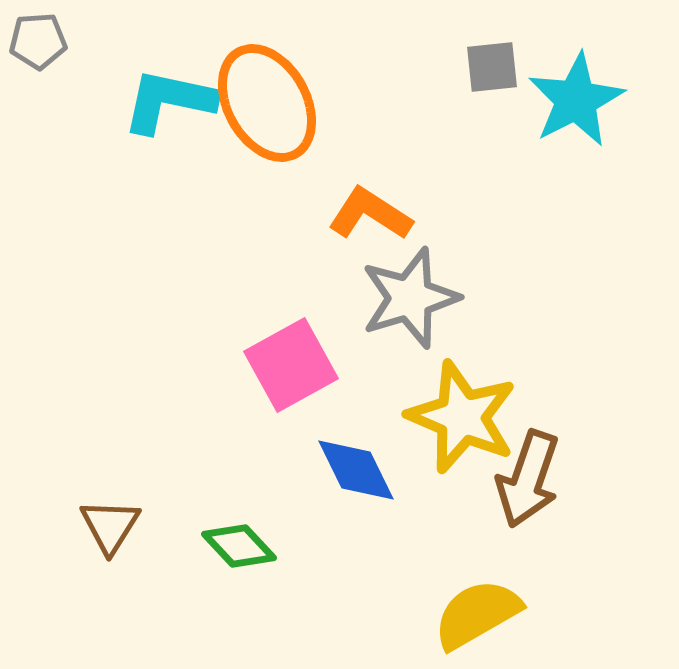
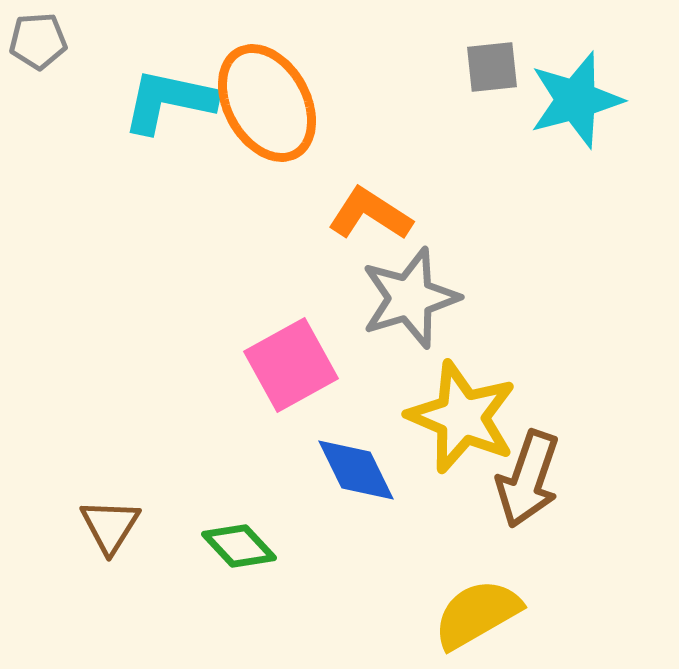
cyan star: rotated 12 degrees clockwise
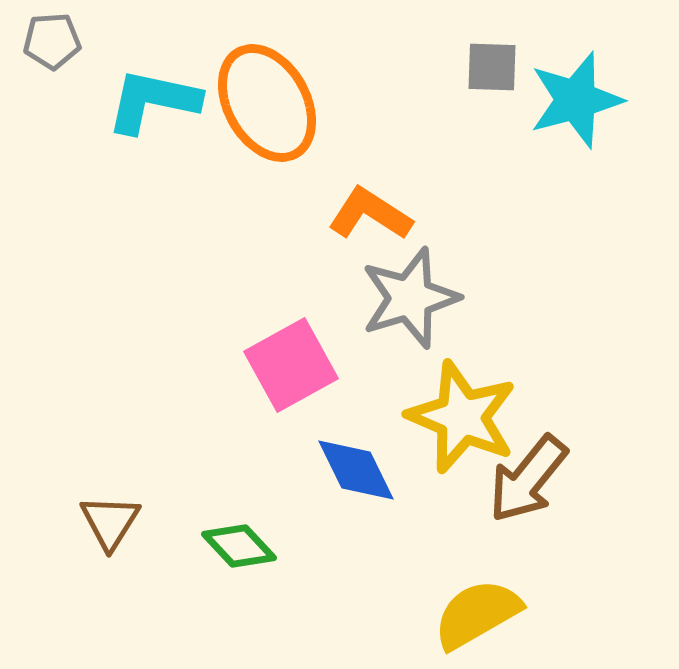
gray pentagon: moved 14 px right
gray square: rotated 8 degrees clockwise
cyan L-shape: moved 16 px left
brown arrow: rotated 20 degrees clockwise
brown triangle: moved 4 px up
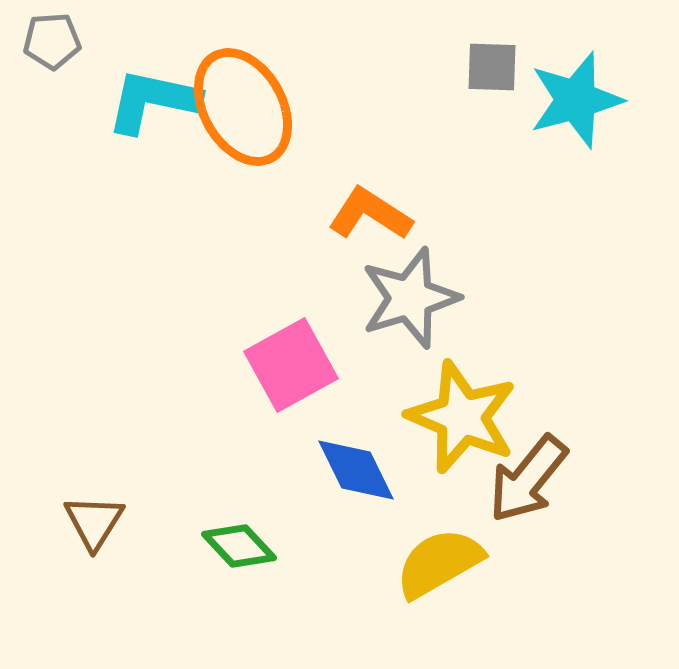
orange ellipse: moved 24 px left, 4 px down
brown triangle: moved 16 px left
yellow semicircle: moved 38 px left, 51 px up
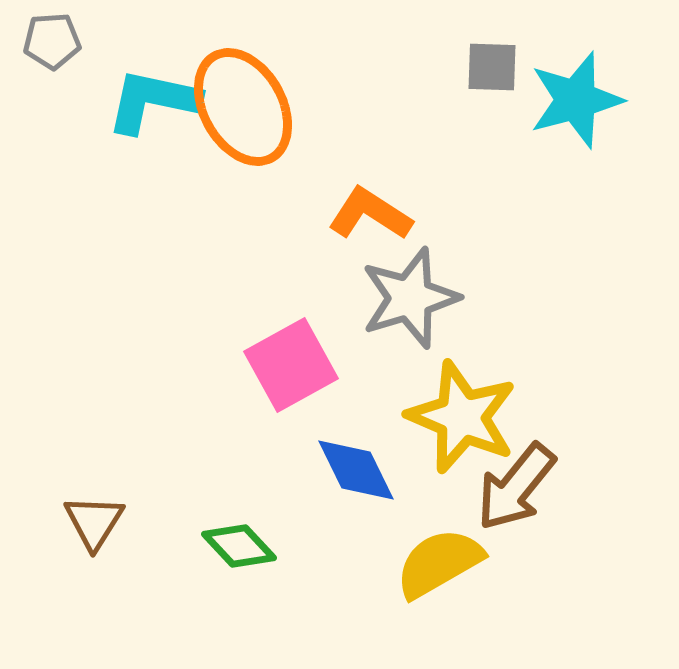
brown arrow: moved 12 px left, 8 px down
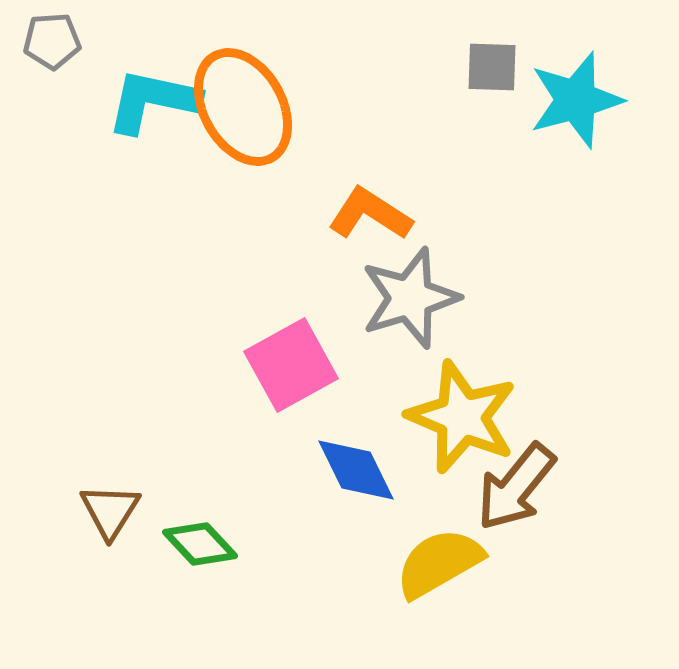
brown triangle: moved 16 px right, 11 px up
green diamond: moved 39 px left, 2 px up
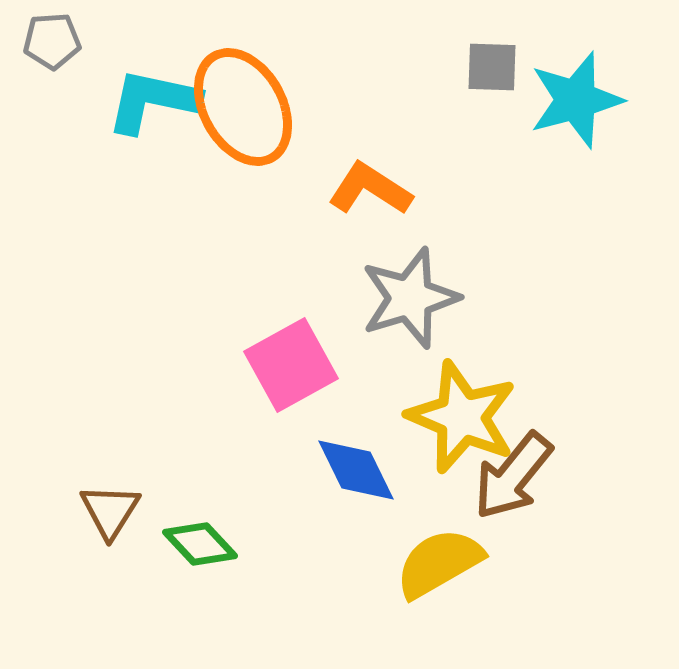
orange L-shape: moved 25 px up
brown arrow: moved 3 px left, 11 px up
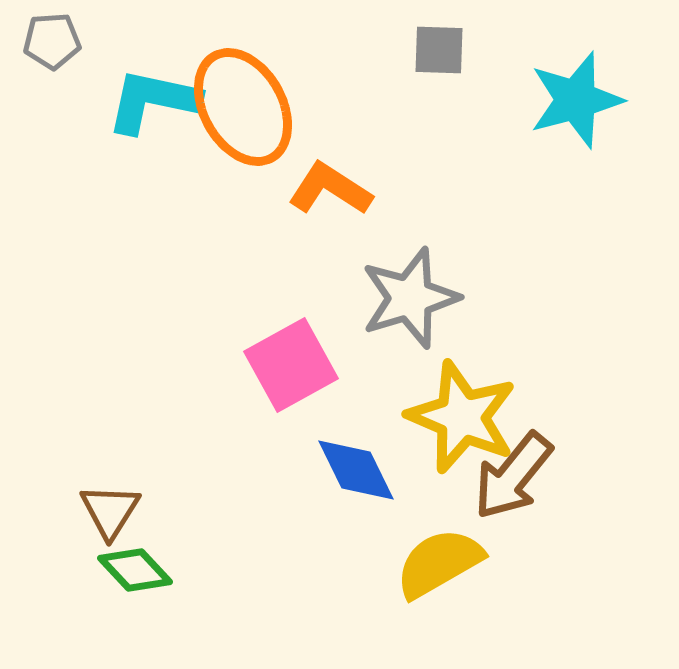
gray square: moved 53 px left, 17 px up
orange L-shape: moved 40 px left
green diamond: moved 65 px left, 26 px down
